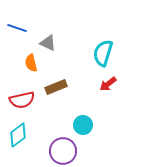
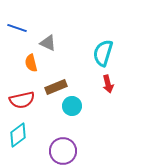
red arrow: rotated 66 degrees counterclockwise
cyan circle: moved 11 px left, 19 px up
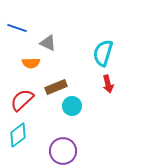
orange semicircle: rotated 78 degrees counterclockwise
red semicircle: rotated 150 degrees clockwise
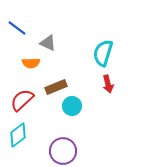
blue line: rotated 18 degrees clockwise
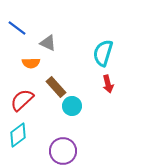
brown rectangle: rotated 70 degrees clockwise
